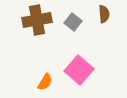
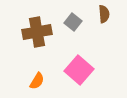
brown cross: moved 12 px down
orange semicircle: moved 8 px left, 1 px up
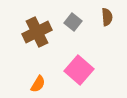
brown semicircle: moved 3 px right, 3 px down
brown cross: rotated 16 degrees counterclockwise
orange semicircle: moved 1 px right, 3 px down
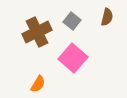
brown semicircle: rotated 18 degrees clockwise
gray square: moved 1 px left, 1 px up
pink square: moved 6 px left, 12 px up
